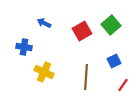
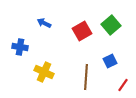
blue cross: moved 4 px left
blue square: moved 4 px left
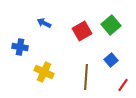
blue square: moved 1 px right, 1 px up; rotated 16 degrees counterclockwise
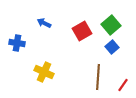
blue cross: moved 3 px left, 4 px up
blue square: moved 1 px right, 13 px up
brown line: moved 12 px right
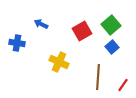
blue arrow: moved 3 px left, 1 px down
yellow cross: moved 15 px right, 10 px up
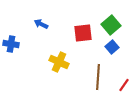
red square: moved 1 px right, 2 px down; rotated 24 degrees clockwise
blue cross: moved 6 px left, 1 px down
red line: moved 1 px right
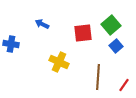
blue arrow: moved 1 px right
blue square: moved 4 px right, 1 px up
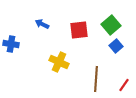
red square: moved 4 px left, 3 px up
brown line: moved 2 px left, 2 px down
